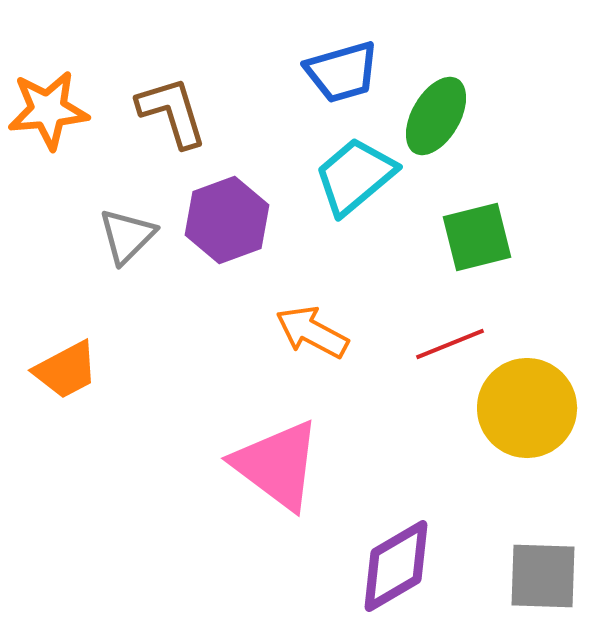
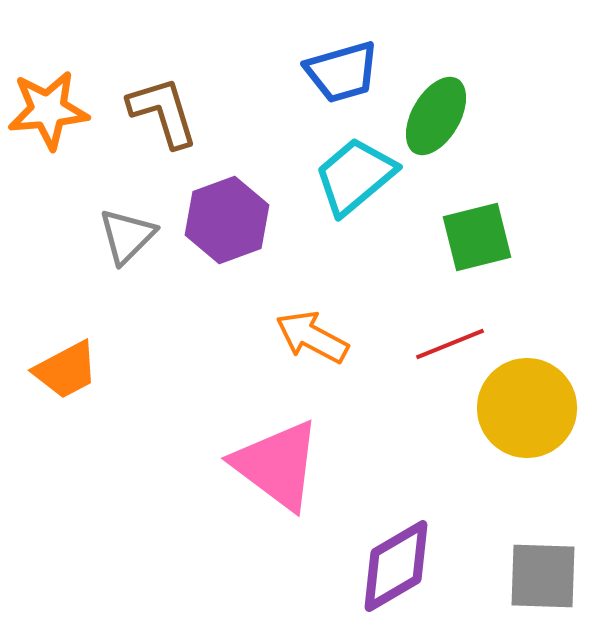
brown L-shape: moved 9 px left
orange arrow: moved 5 px down
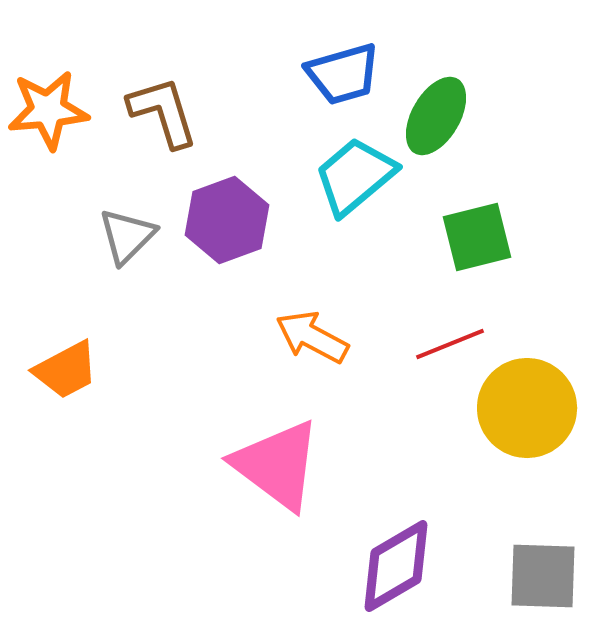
blue trapezoid: moved 1 px right, 2 px down
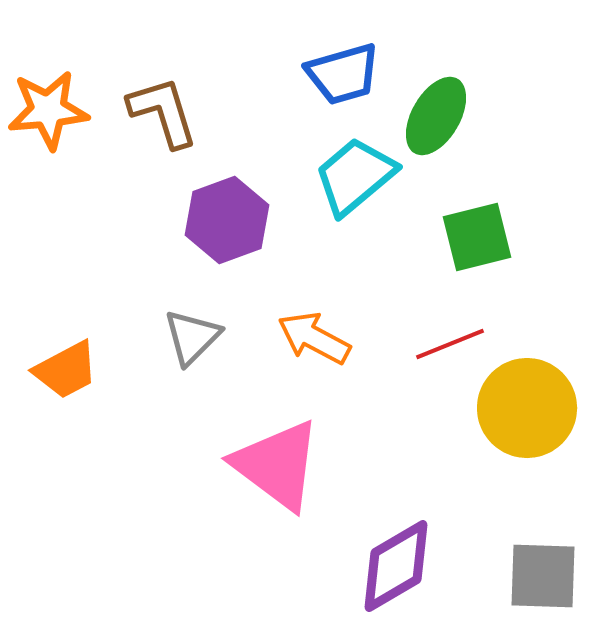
gray triangle: moved 65 px right, 101 px down
orange arrow: moved 2 px right, 1 px down
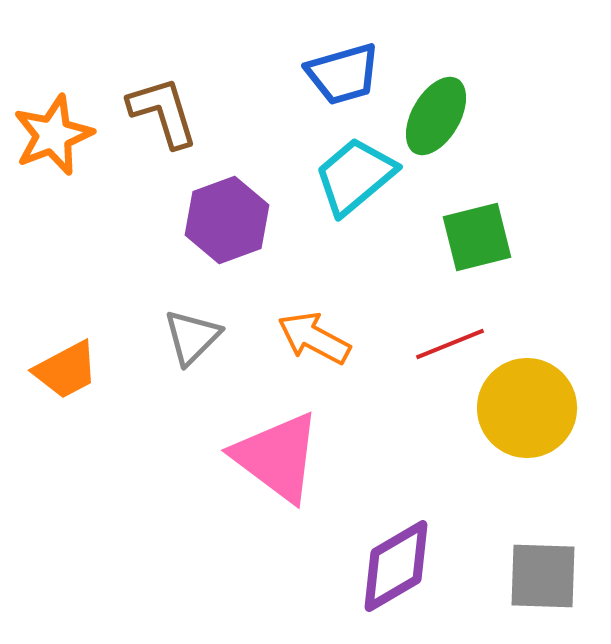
orange star: moved 5 px right, 25 px down; rotated 16 degrees counterclockwise
pink triangle: moved 8 px up
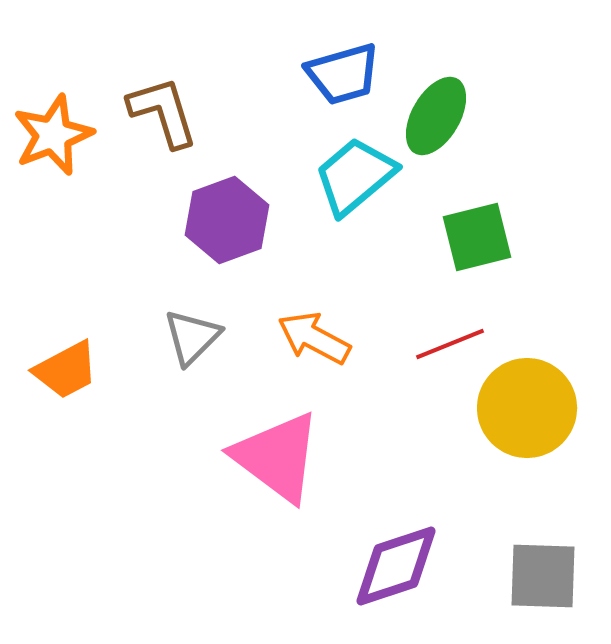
purple diamond: rotated 12 degrees clockwise
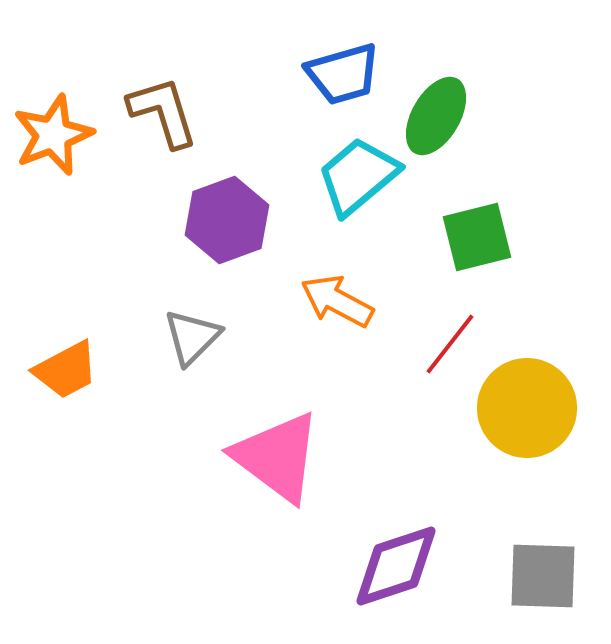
cyan trapezoid: moved 3 px right
orange arrow: moved 23 px right, 37 px up
red line: rotated 30 degrees counterclockwise
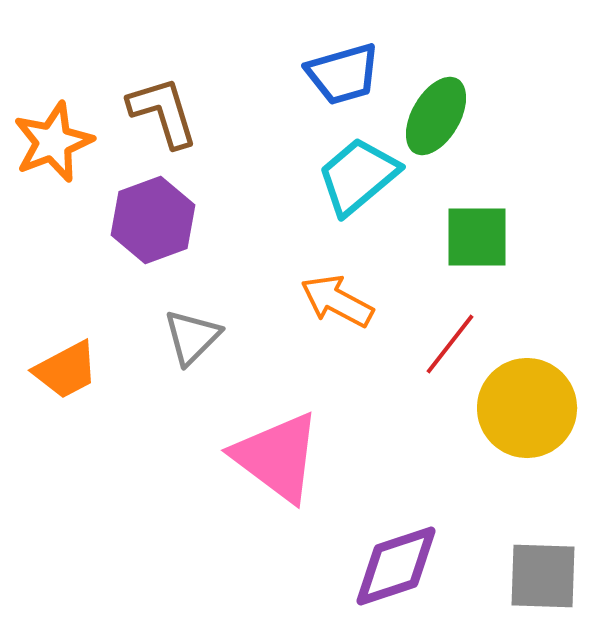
orange star: moved 7 px down
purple hexagon: moved 74 px left
green square: rotated 14 degrees clockwise
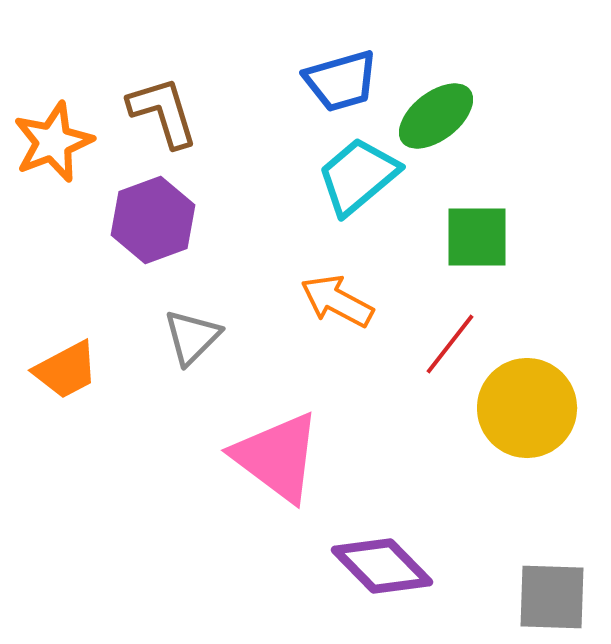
blue trapezoid: moved 2 px left, 7 px down
green ellipse: rotated 22 degrees clockwise
purple diamond: moved 14 px left; rotated 64 degrees clockwise
gray square: moved 9 px right, 21 px down
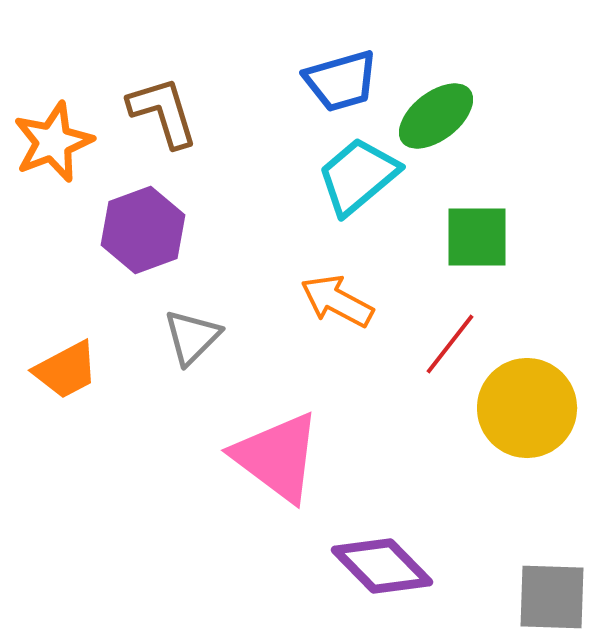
purple hexagon: moved 10 px left, 10 px down
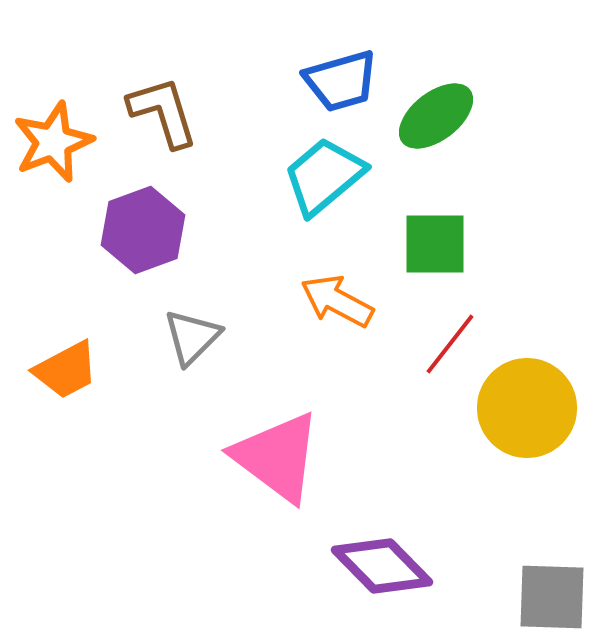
cyan trapezoid: moved 34 px left
green square: moved 42 px left, 7 px down
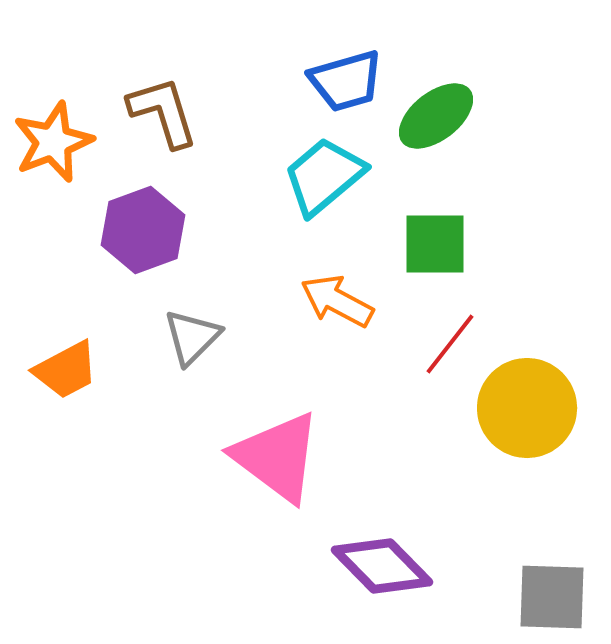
blue trapezoid: moved 5 px right
